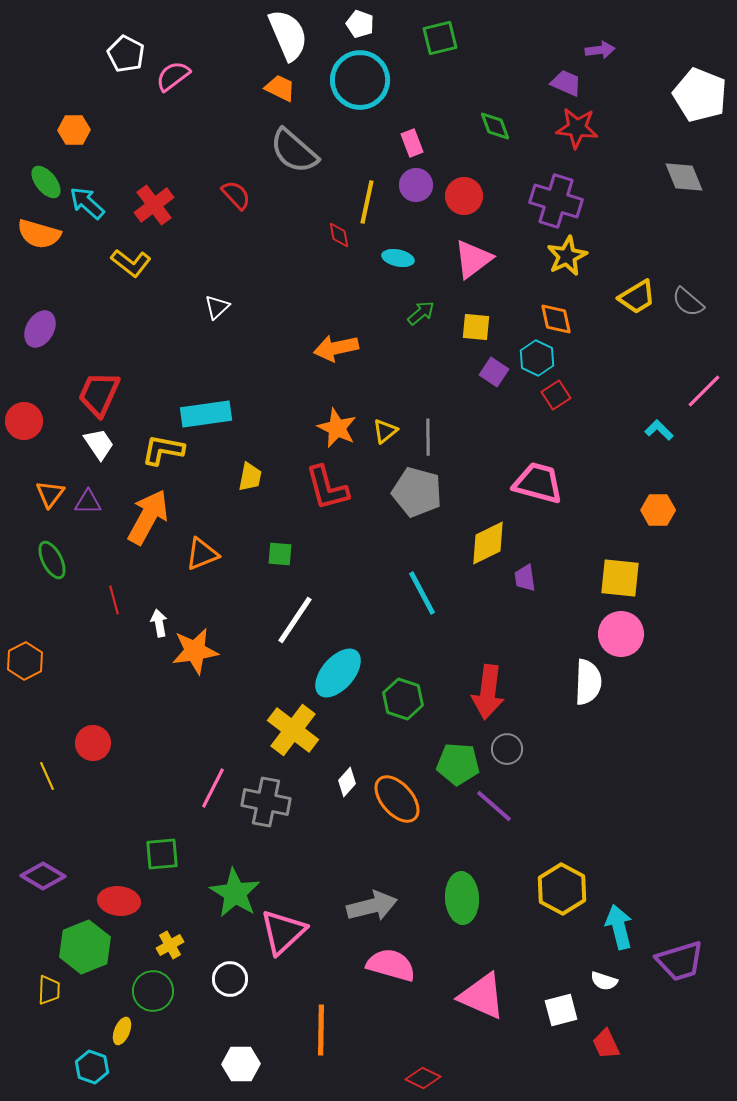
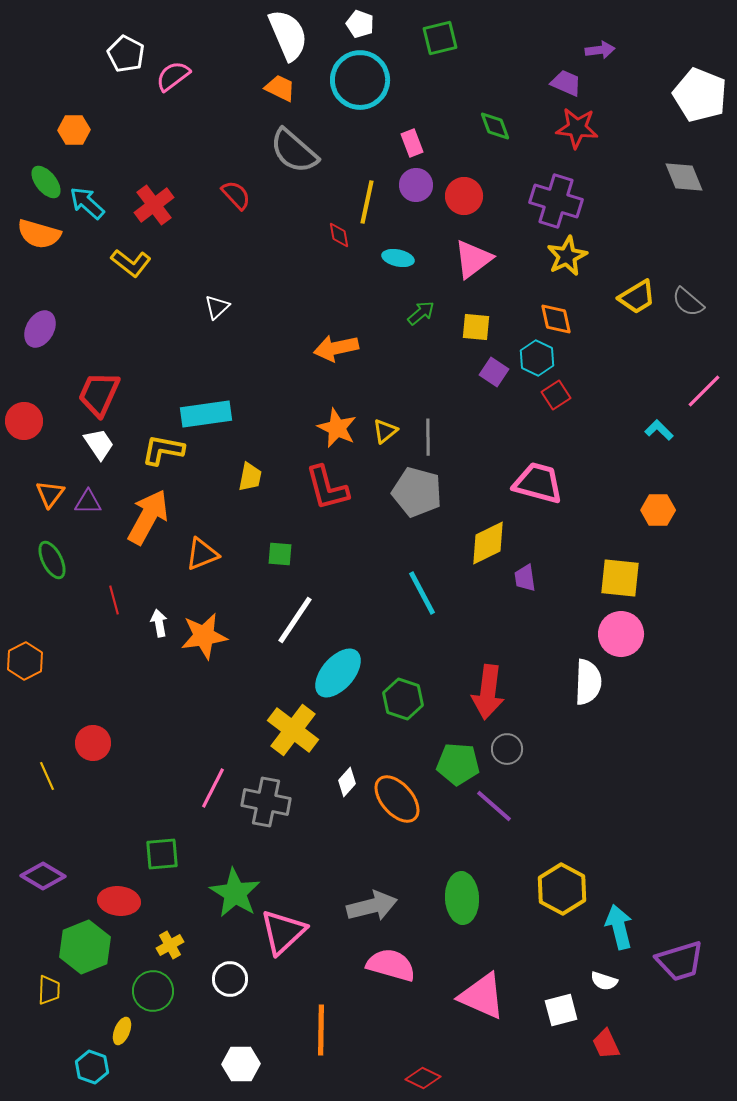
orange star at (195, 651): moved 9 px right, 15 px up
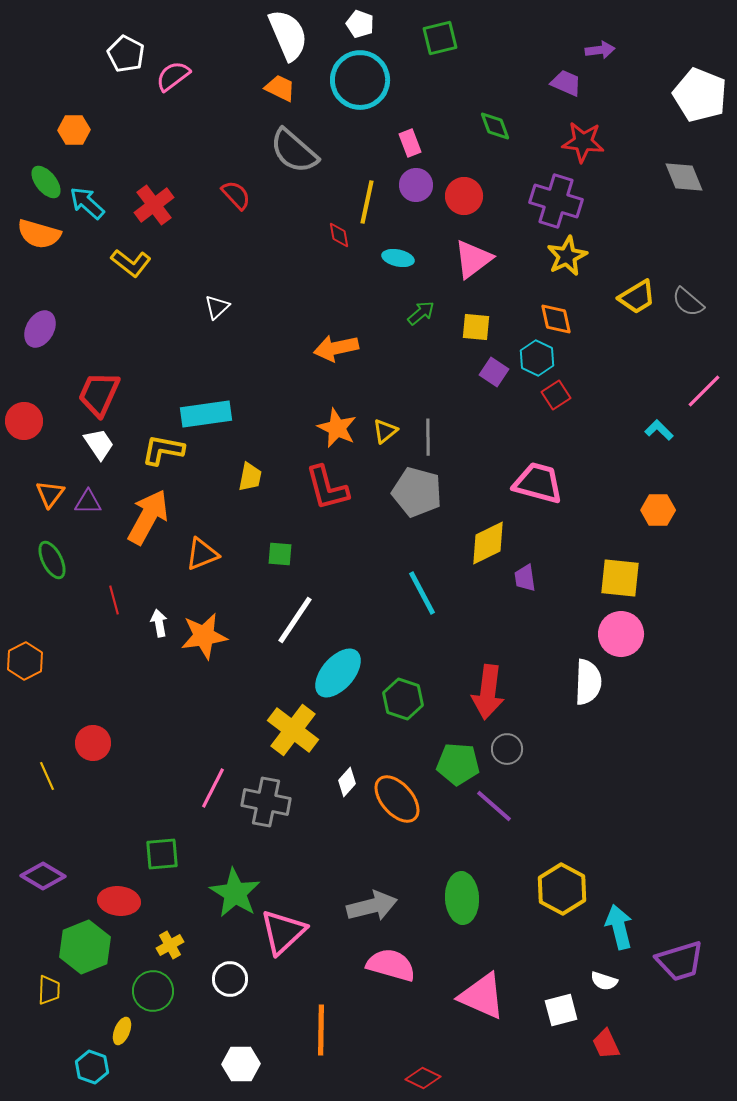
red star at (577, 128): moved 6 px right, 14 px down
pink rectangle at (412, 143): moved 2 px left
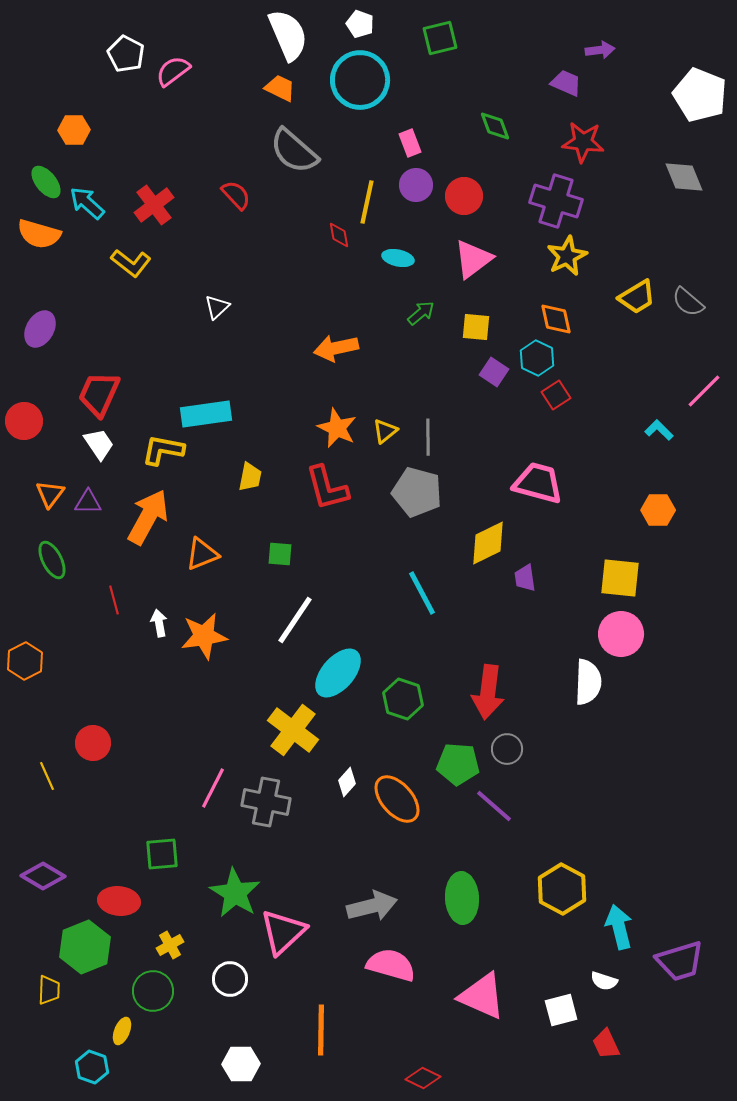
pink semicircle at (173, 76): moved 5 px up
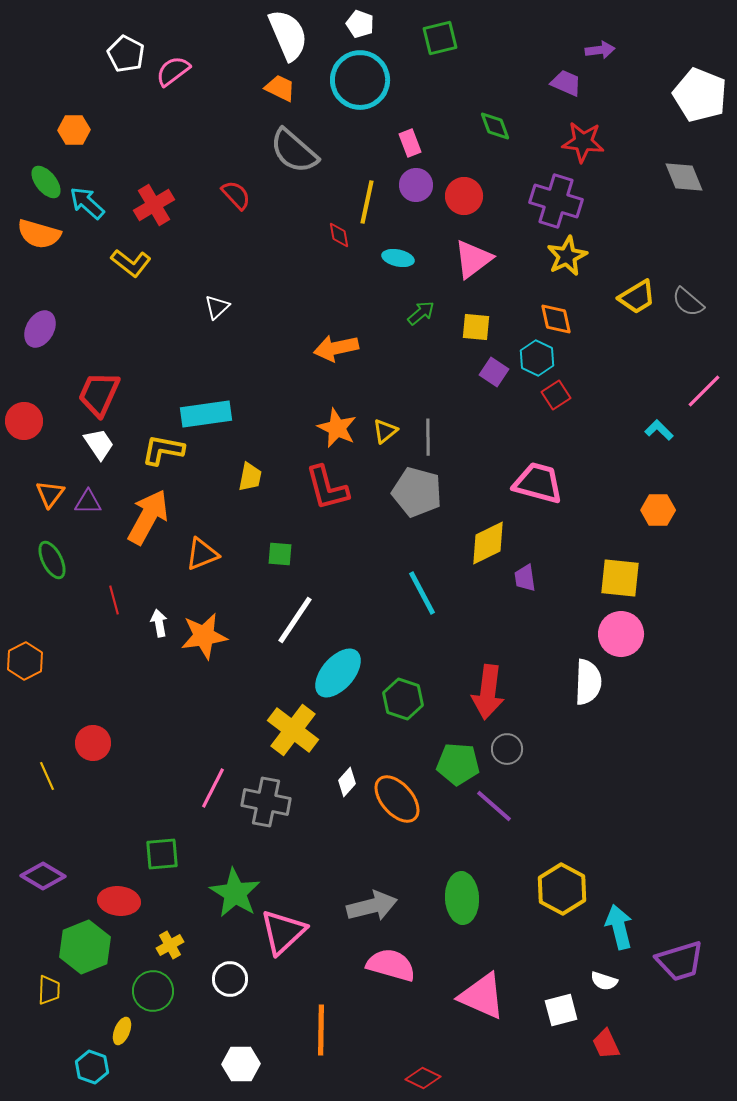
red cross at (154, 205): rotated 6 degrees clockwise
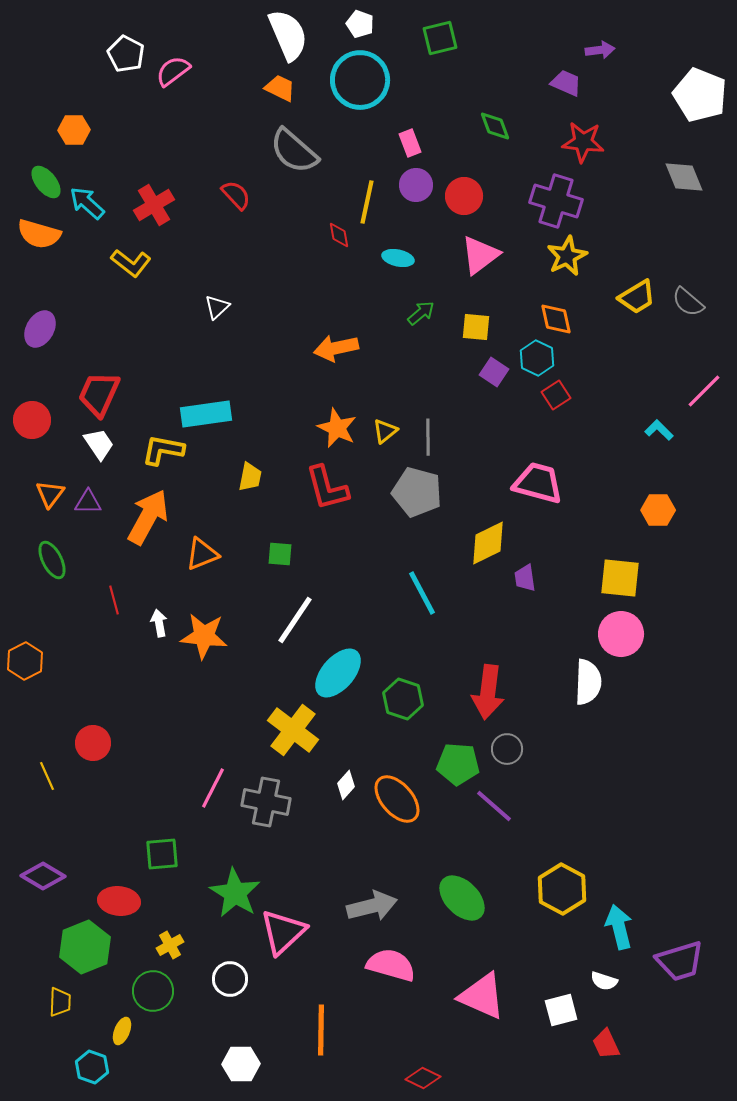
pink triangle at (473, 259): moved 7 px right, 4 px up
red circle at (24, 421): moved 8 px right, 1 px up
orange star at (204, 636): rotated 15 degrees clockwise
white diamond at (347, 782): moved 1 px left, 3 px down
green ellipse at (462, 898): rotated 42 degrees counterclockwise
yellow trapezoid at (49, 990): moved 11 px right, 12 px down
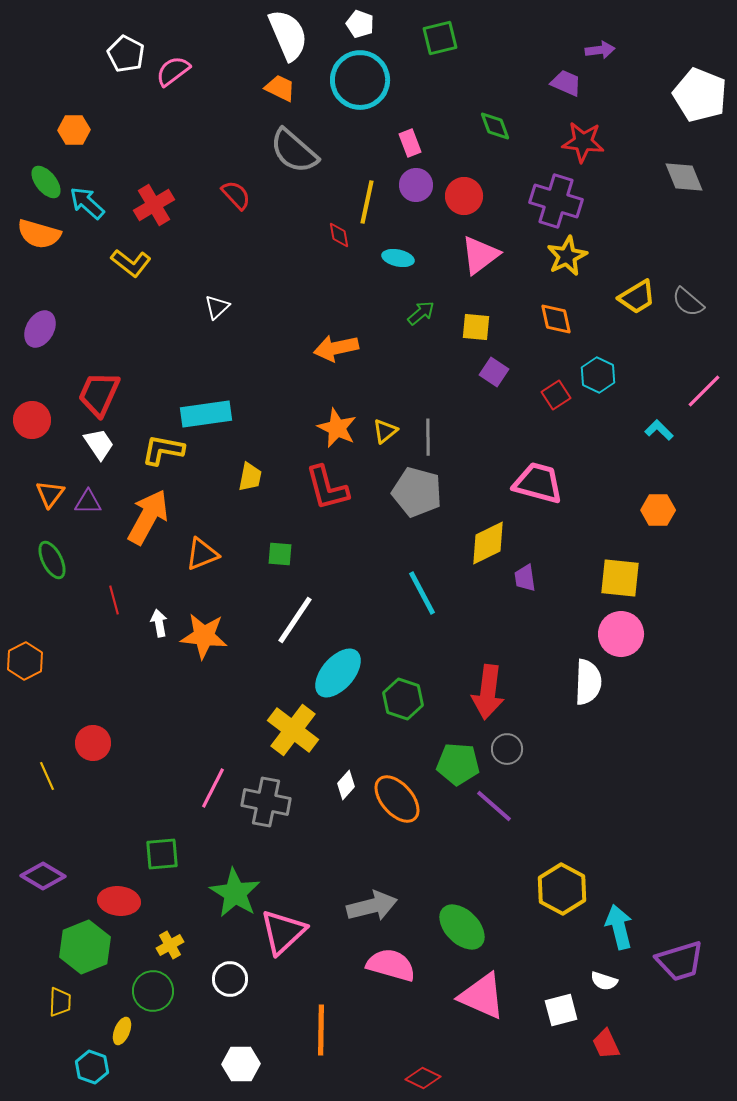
cyan hexagon at (537, 358): moved 61 px right, 17 px down
green ellipse at (462, 898): moved 29 px down
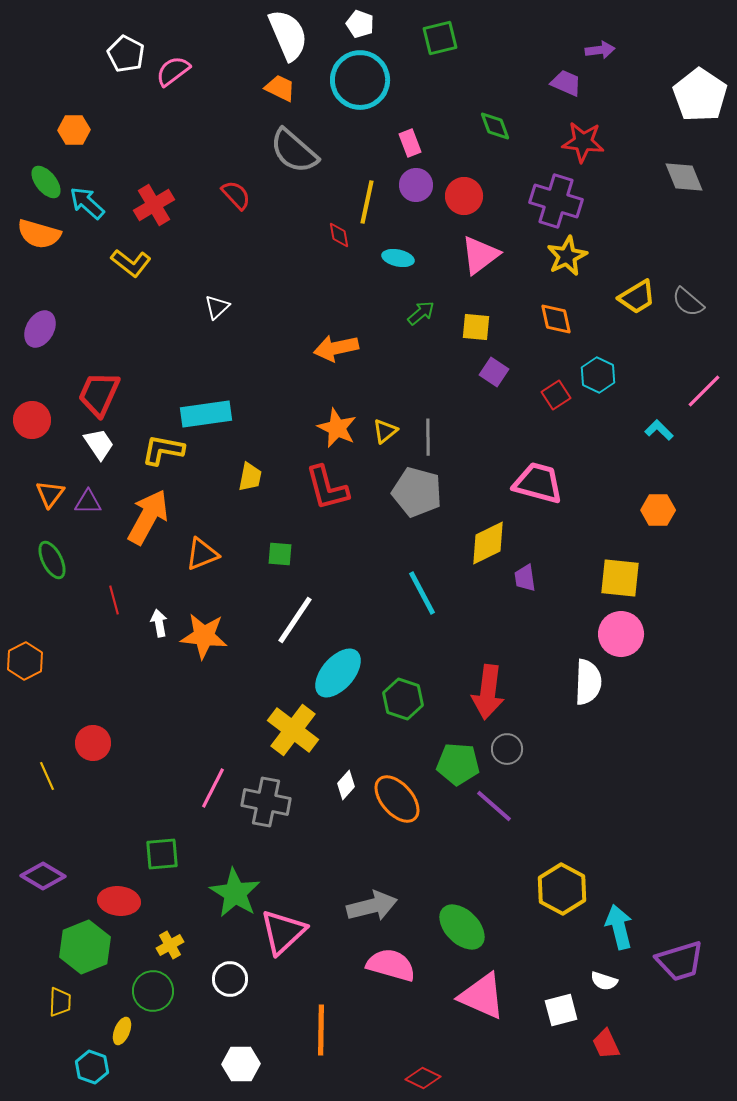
white pentagon at (700, 95): rotated 12 degrees clockwise
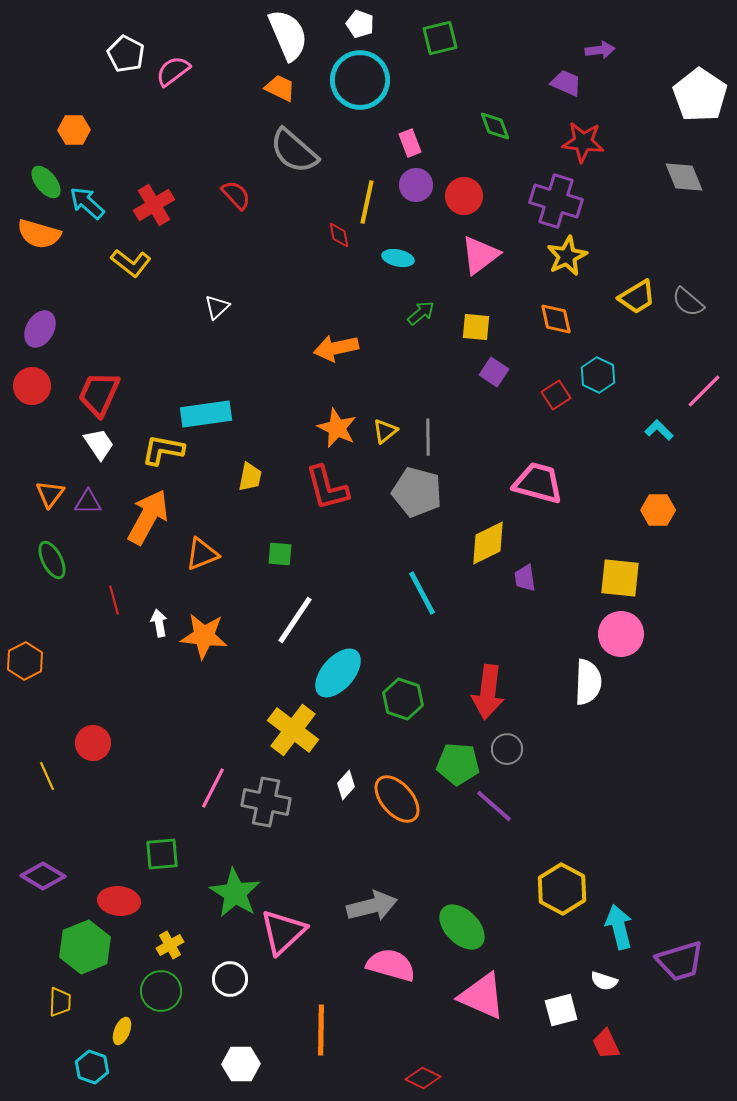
red circle at (32, 420): moved 34 px up
green circle at (153, 991): moved 8 px right
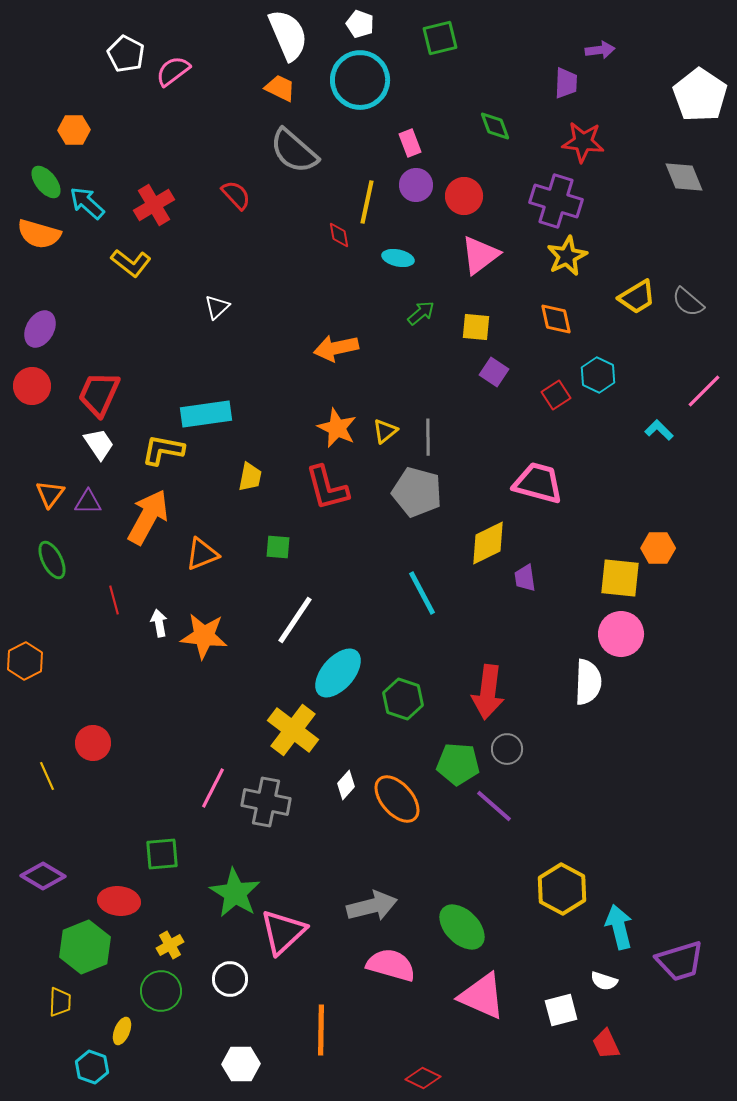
purple trapezoid at (566, 83): rotated 68 degrees clockwise
orange hexagon at (658, 510): moved 38 px down
green square at (280, 554): moved 2 px left, 7 px up
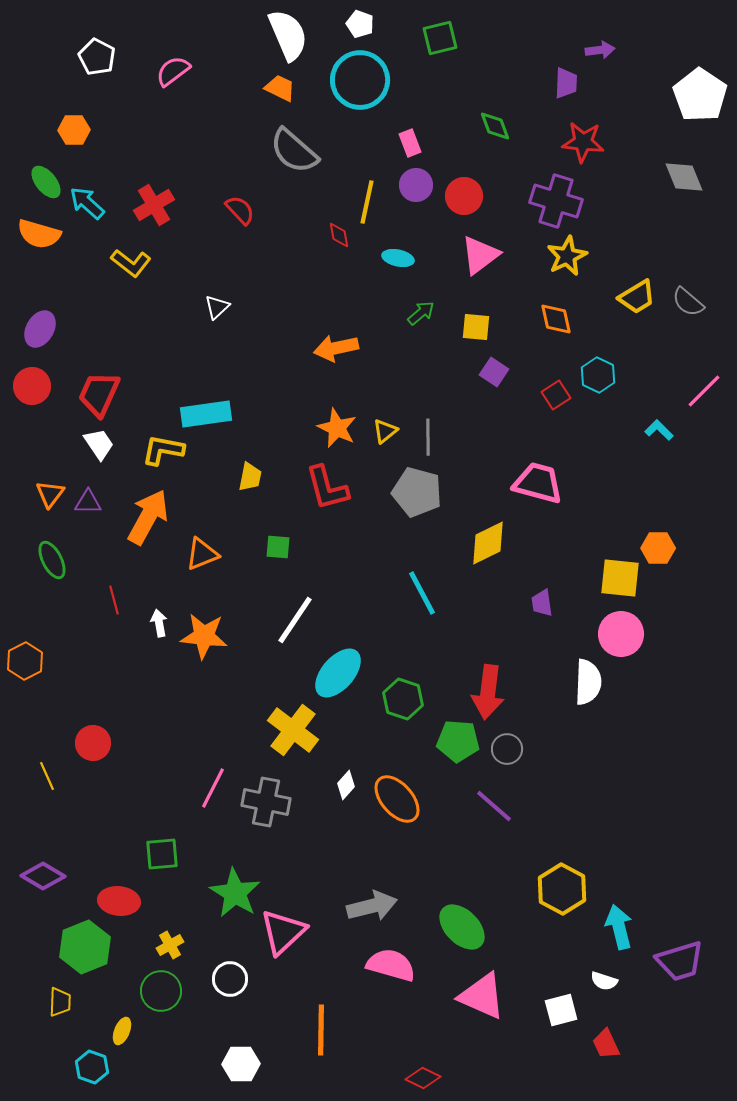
white pentagon at (126, 54): moved 29 px left, 3 px down
red semicircle at (236, 195): moved 4 px right, 15 px down
purple trapezoid at (525, 578): moved 17 px right, 25 px down
green pentagon at (458, 764): moved 23 px up
